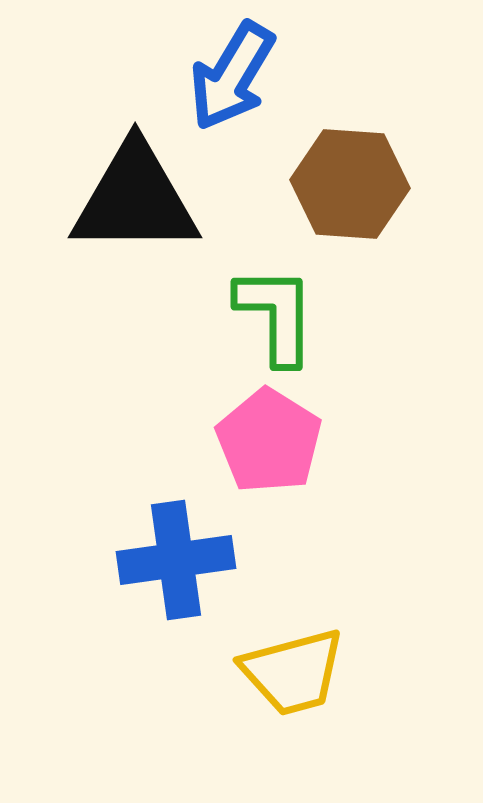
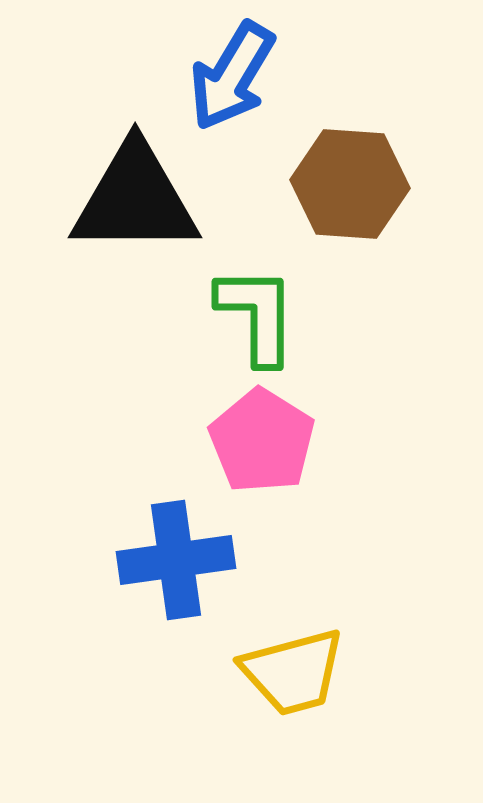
green L-shape: moved 19 px left
pink pentagon: moved 7 px left
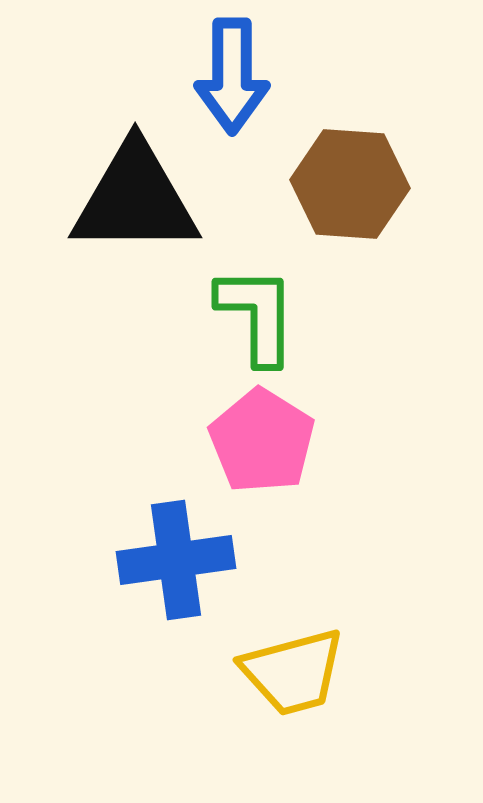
blue arrow: rotated 31 degrees counterclockwise
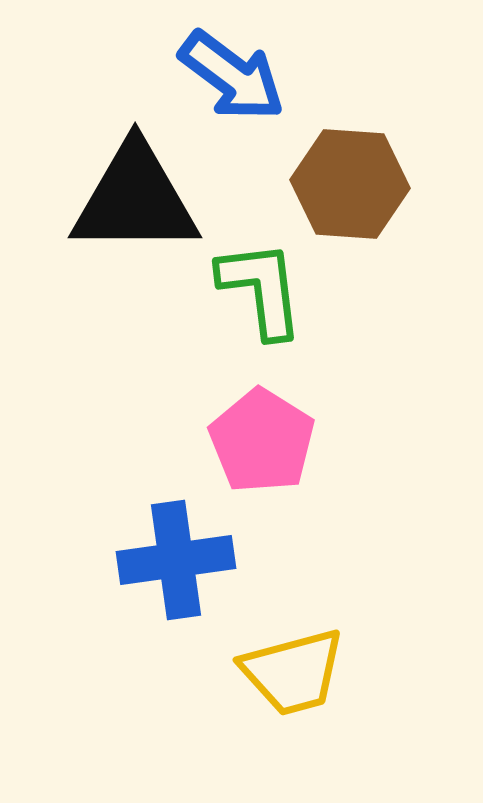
blue arrow: rotated 53 degrees counterclockwise
green L-shape: moved 4 px right, 26 px up; rotated 7 degrees counterclockwise
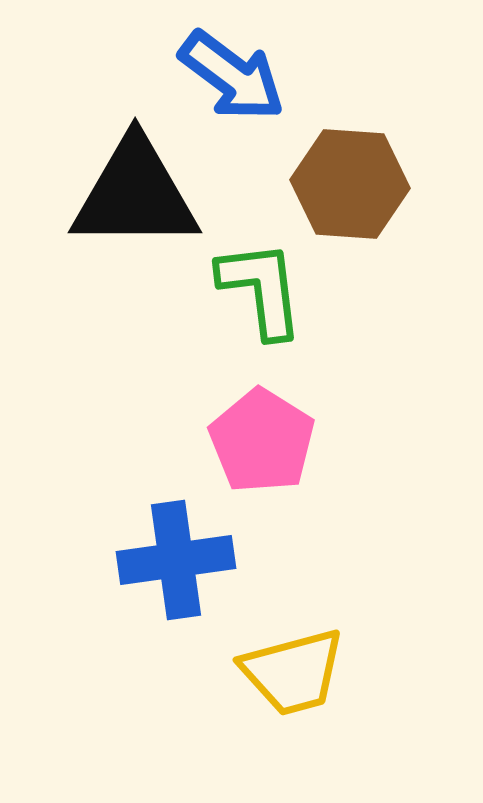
black triangle: moved 5 px up
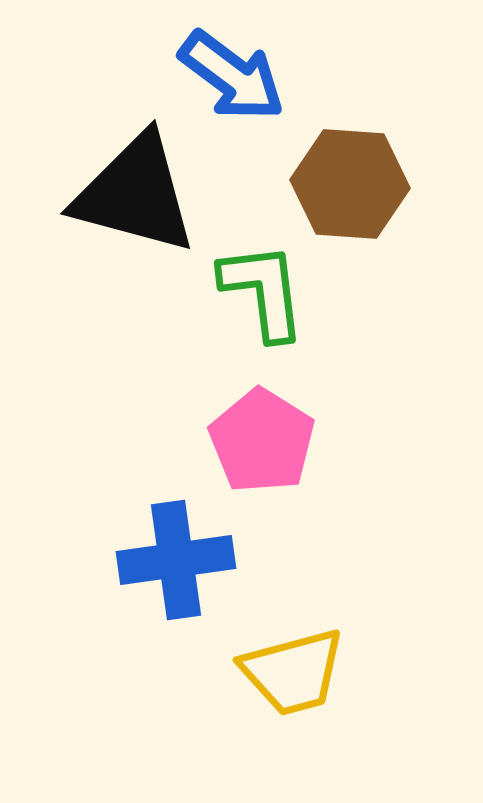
black triangle: rotated 15 degrees clockwise
green L-shape: moved 2 px right, 2 px down
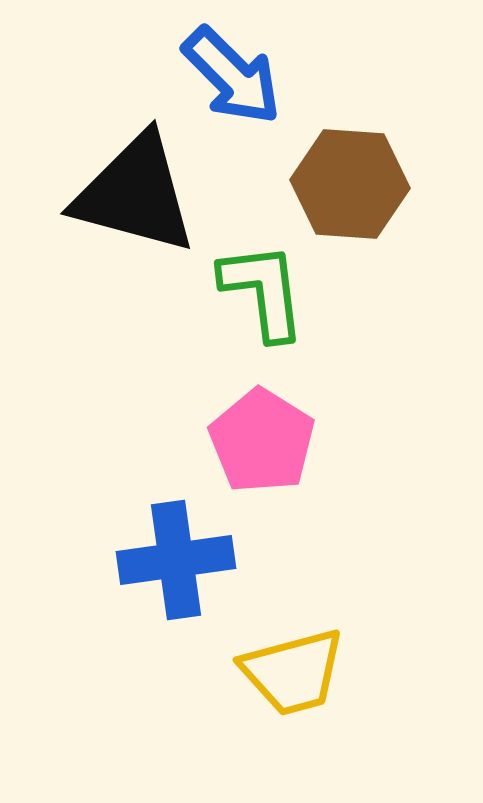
blue arrow: rotated 8 degrees clockwise
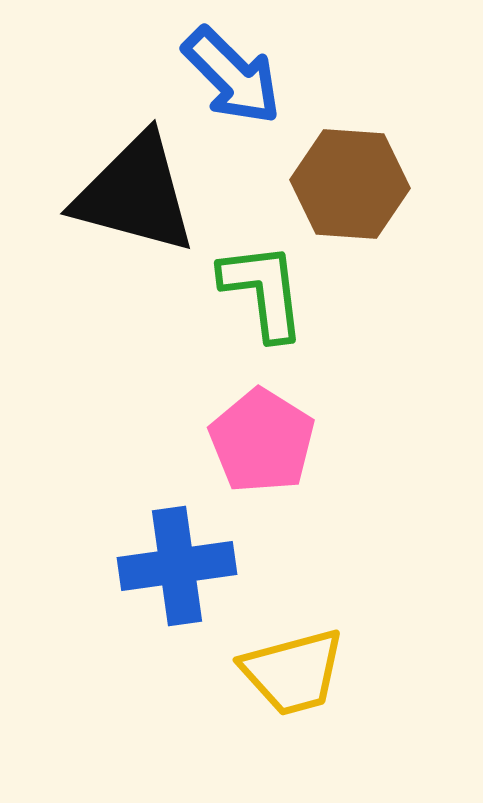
blue cross: moved 1 px right, 6 px down
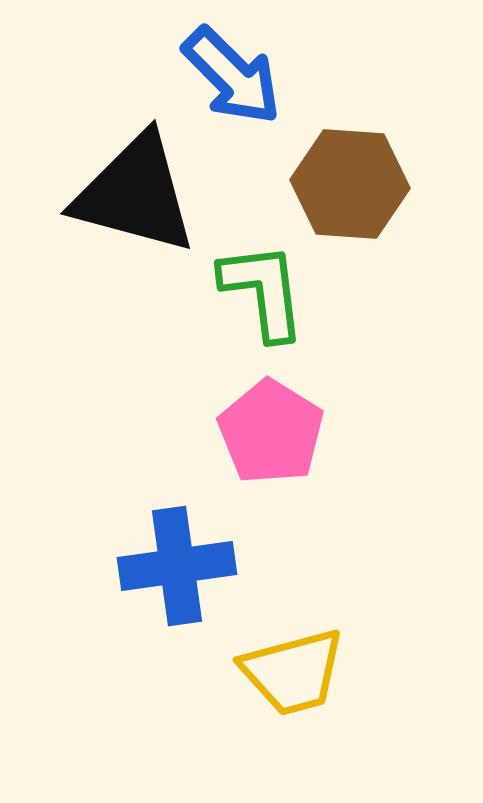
pink pentagon: moved 9 px right, 9 px up
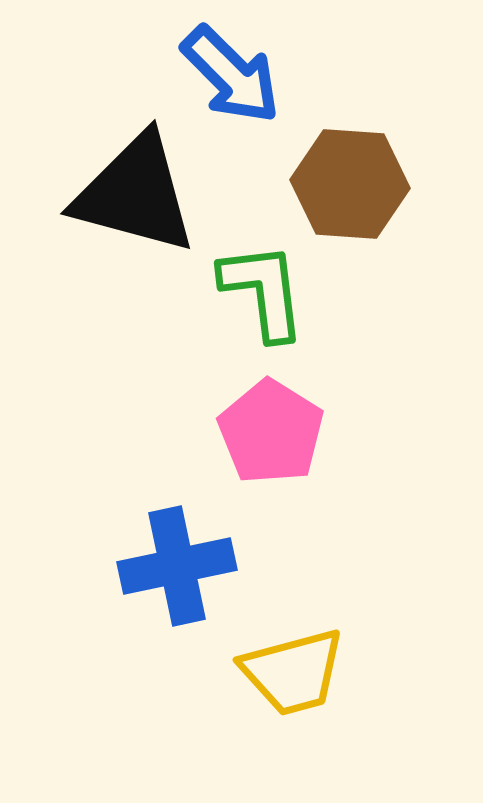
blue arrow: moved 1 px left, 1 px up
blue cross: rotated 4 degrees counterclockwise
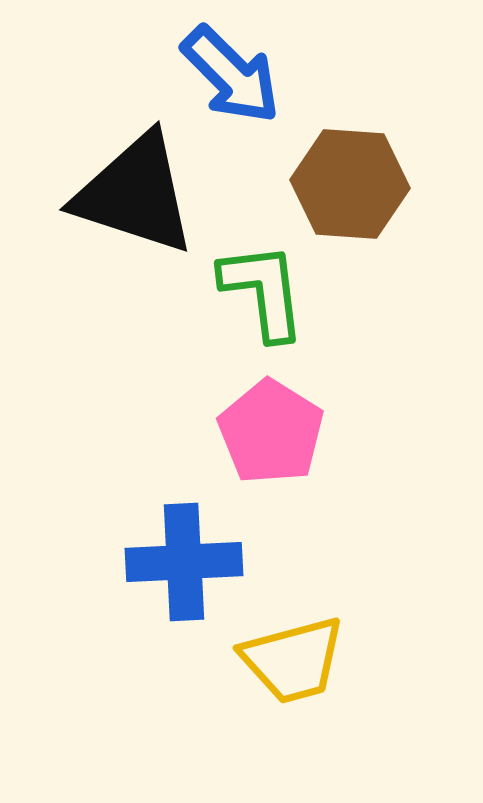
black triangle: rotated 3 degrees clockwise
blue cross: moved 7 px right, 4 px up; rotated 9 degrees clockwise
yellow trapezoid: moved 12 px up
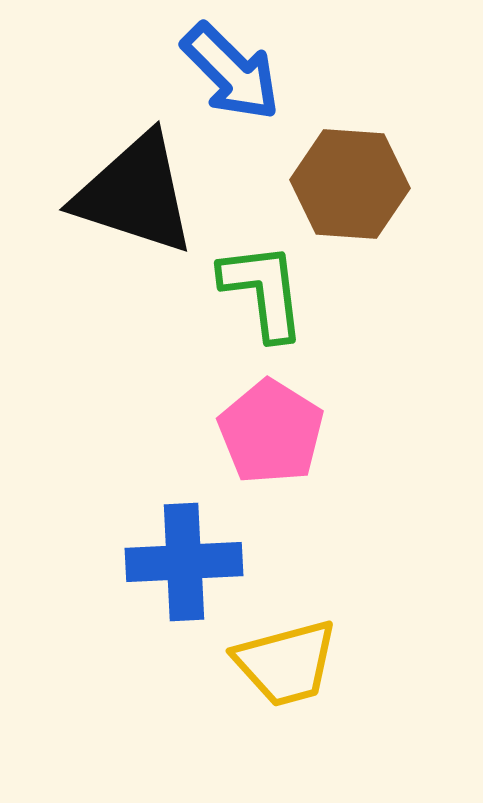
blue arrow: moved 3 px up
yellow trapezoid: moved 7 px left, 3 px down
